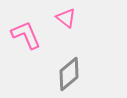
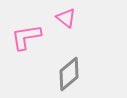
pink L-shape: moved 2 px down; rotated 76 degrees counterclockwise
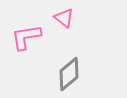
pink triangle: moved 2 px left
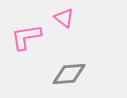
gray diamond: rotated 36 degrees clockwise
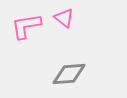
pink L-shape: moved 11 px up
